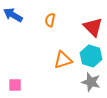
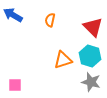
cyan hexagon: moved 1 px left
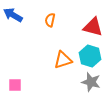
red triangle: rotated 30 degrees counterclockwise
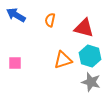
blue arrow: moved 3 px right
red triangle: moved 9 px left, 1 px down
pink square: moved 22 px up
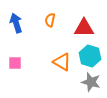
blue arrow: moved 8 px down; rotated 42 degrees clockwise
red triangle: rotated 15 degrees counterclockwise
orange triangle: moved 1 px left, 2 px down; rotated 48 degrees clockwise
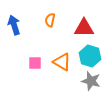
blue arrow: moved 2 px left, 2 px down
pink square: moved 20 px right
gray star: moved 1 px up
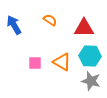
orange semicircle: rotated 112 degrees clockwise
blue arrow: rotated 12 degrees counterclockwise
cyan hexagon: rotated 15 degrees counterclockwise
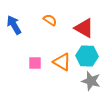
red triangle: rotated 30 degrees clockwise
cyan hexagon: moved 3 px left
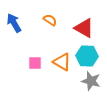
blue arrow: moved 2 px up
